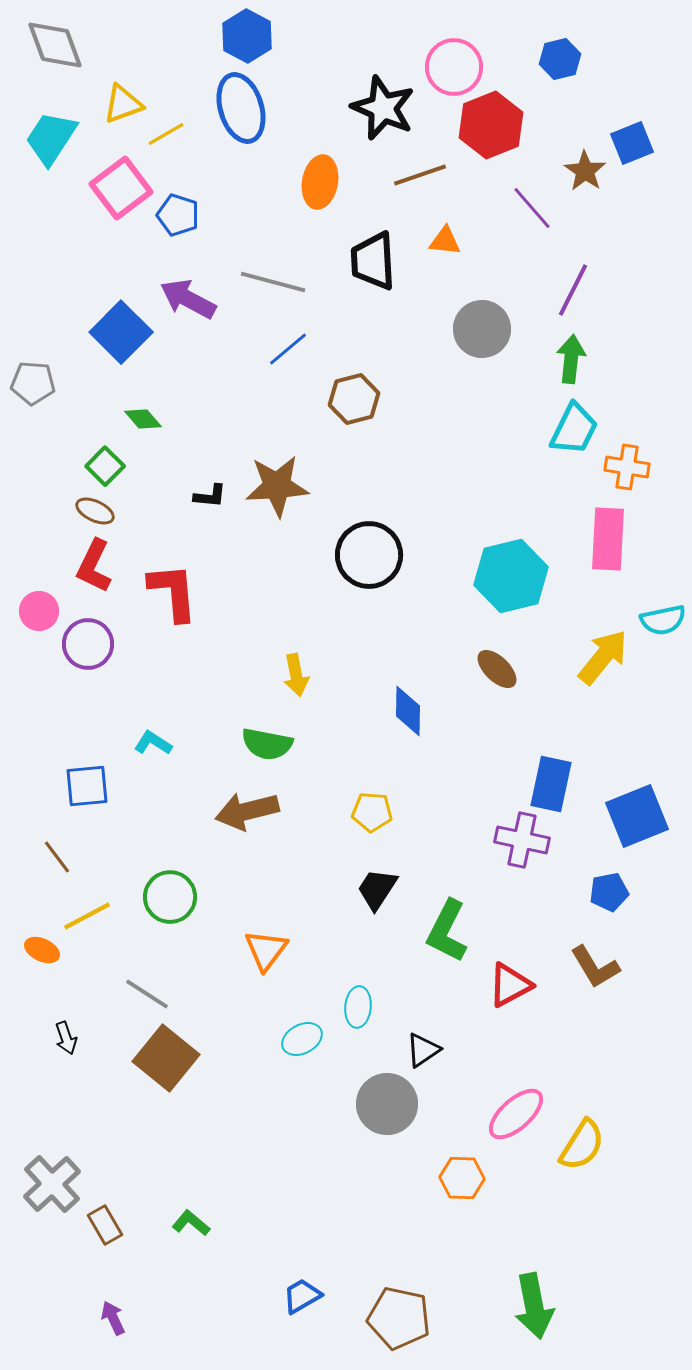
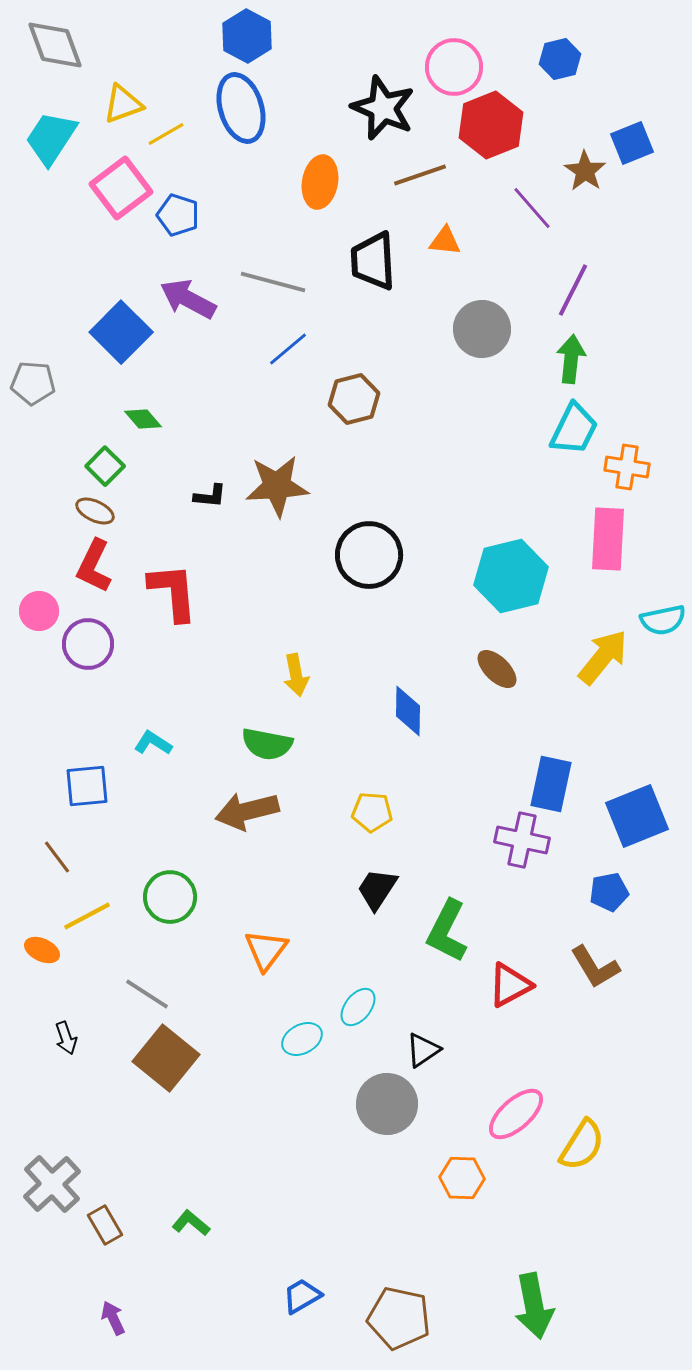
cyan ellipse at (358, 1007): rotated 33 degrees clockwise
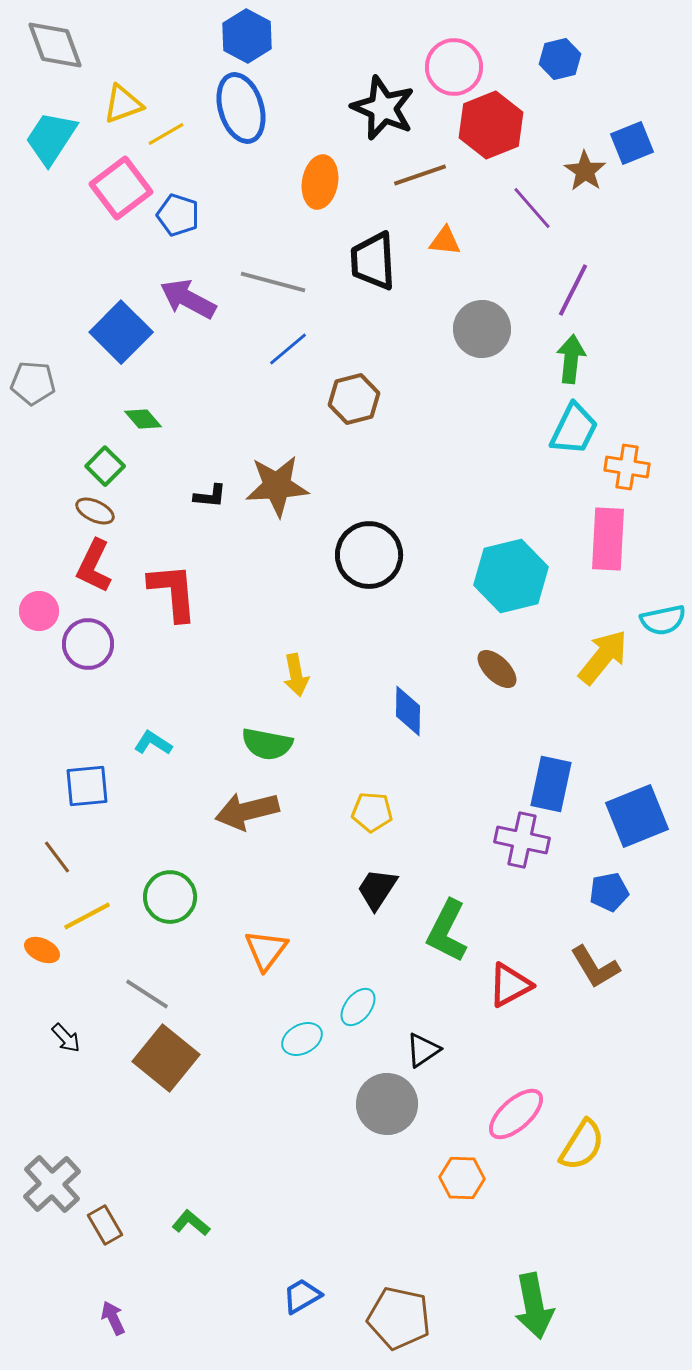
black arrow at (66, 1038): rotated 24 degrees counterclockwise
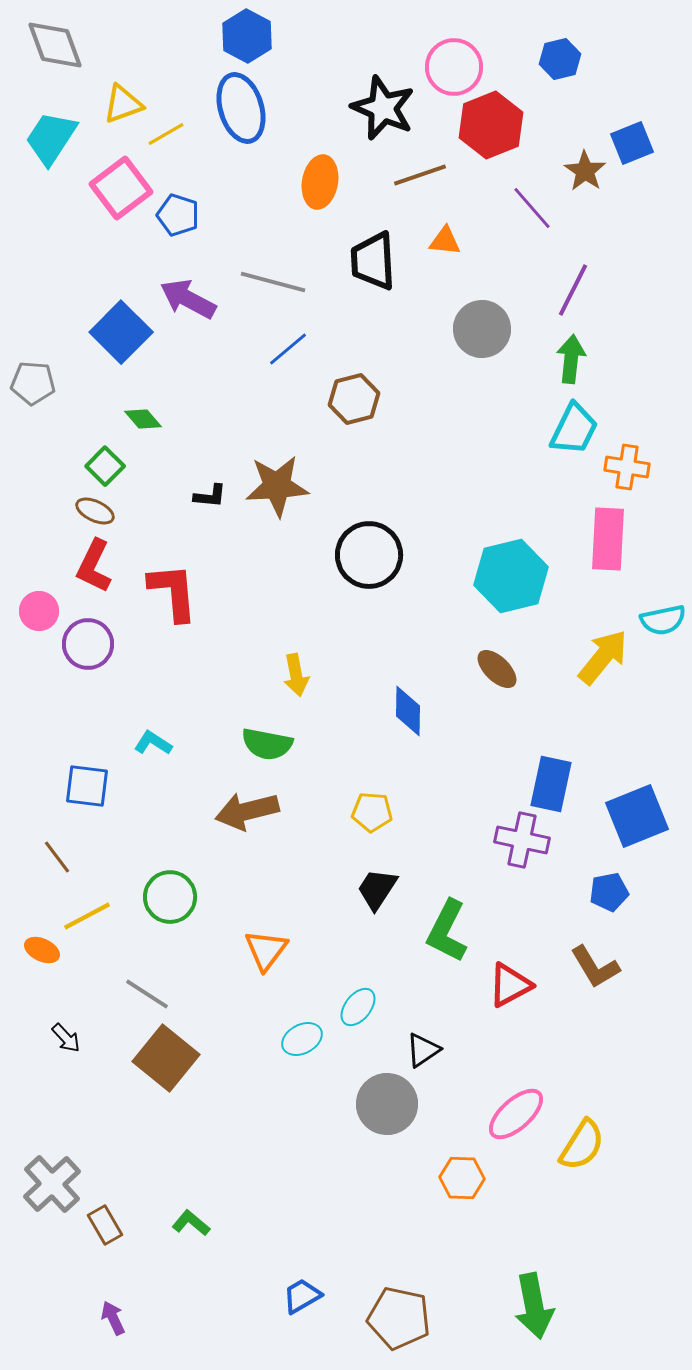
blue square at (87, 786): rotated 12 degrees clockwise
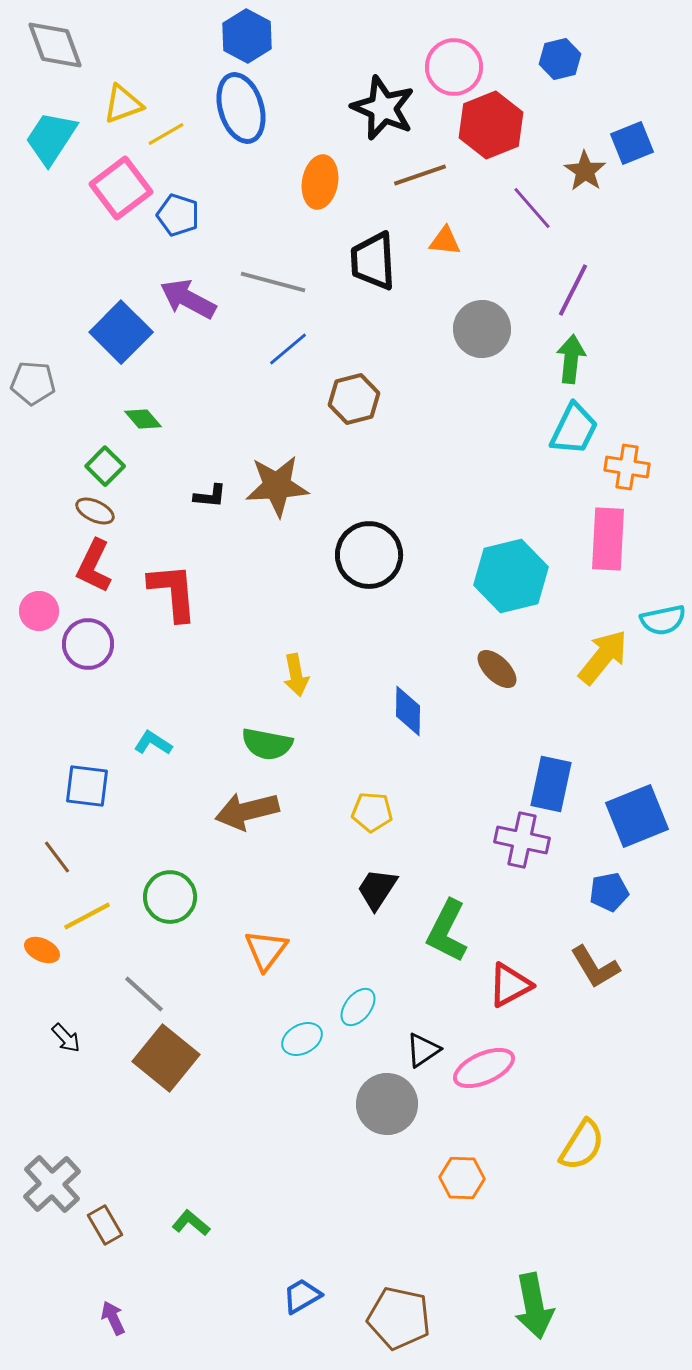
gray line at (147, 994): moved 3 px left; rotated 9 degrees clockwise
pink ellipse at (516, 1114): moved 32 px left, 46 px up; rotated 18 degrees clockwise
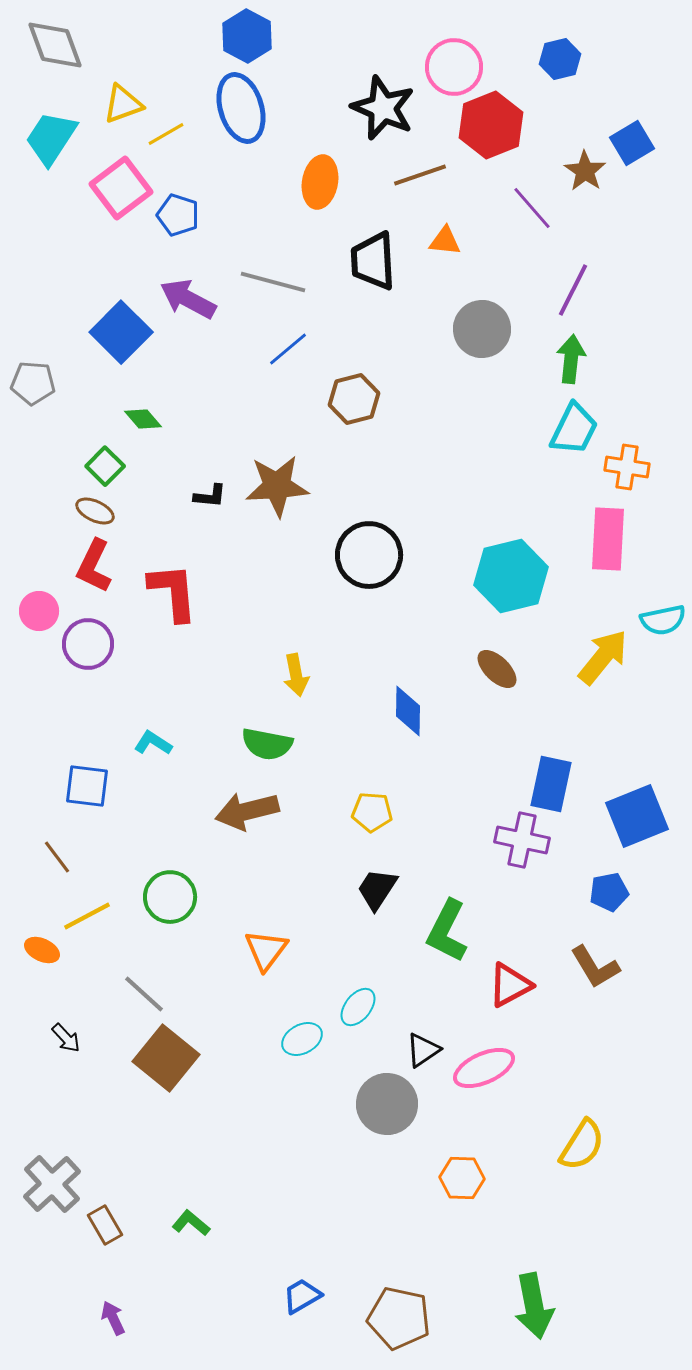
blue square at (632, 143): rotated 9 degrees counterclockwise
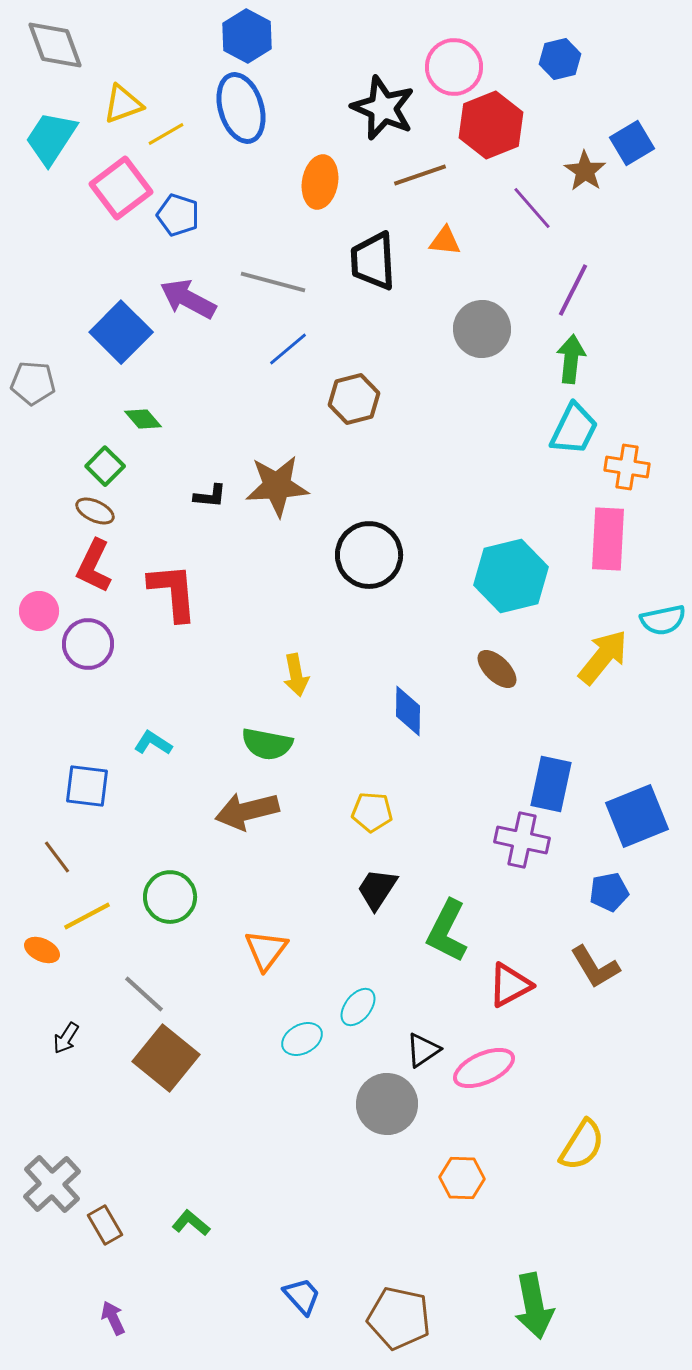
black arrow at (66, 1038): rotated 76 degrees clockwise
blue trapezoid at (302, 1296): rotated 78 degrees clockwise
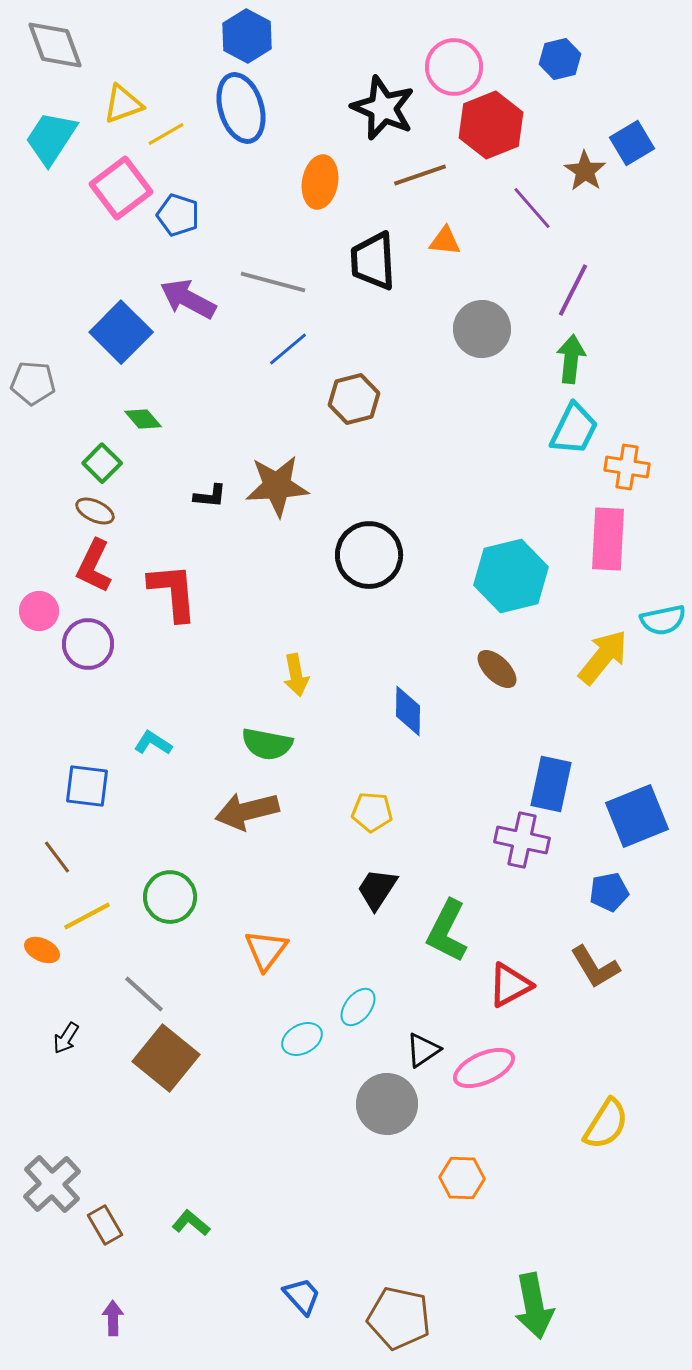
green square at (105, 466): moved 3 px left, 3 px up
yellow semicircle at (582, 1145): moved 24 px right, 21 px up
purple arrow at (113, 1318): rotated 24 degrees clockwise
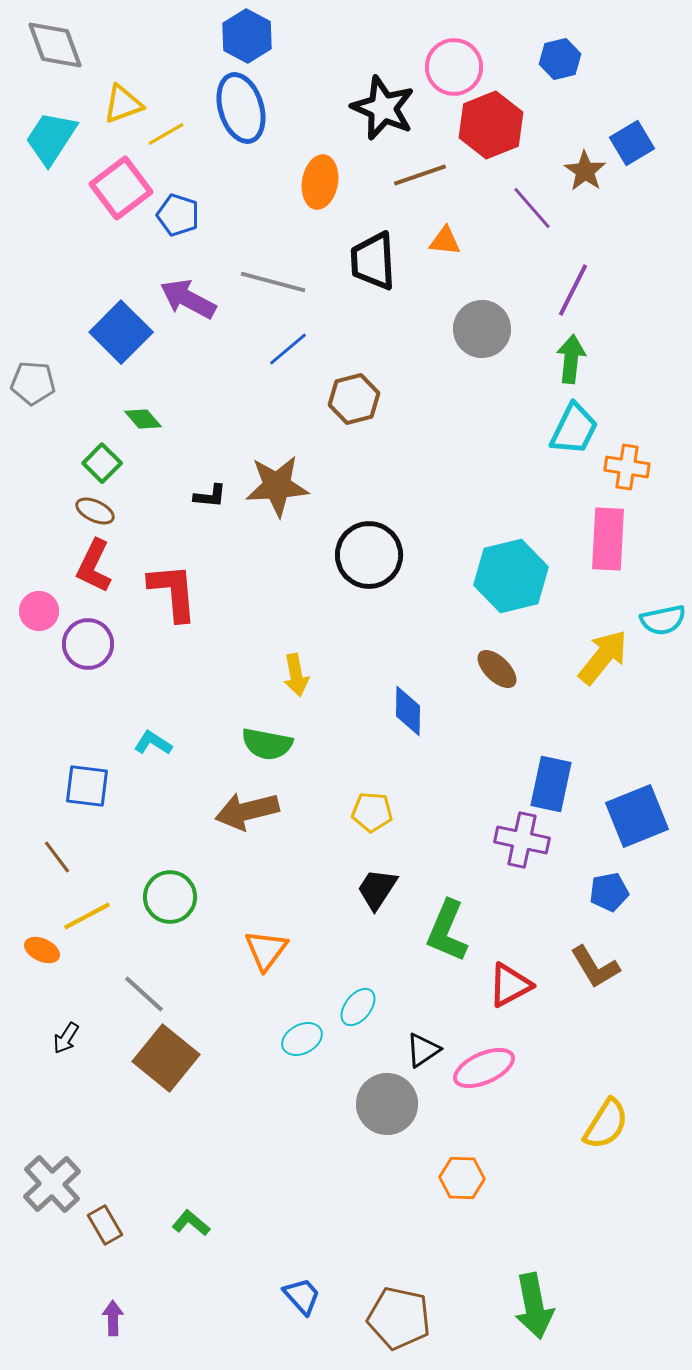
green L-shape at (447, 931): rotated 4 degrees counterclockwise
